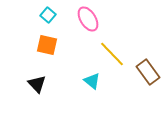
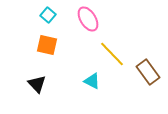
cyan triangle: rotated 12 degrees counterclockwise
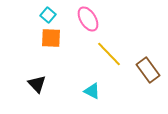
orange square: moved 4 px right, 7 px up; rotated 10 degrees counterclockwise
yellow line: moved 3 px left
brown rectangle: moved 2 px up
cyan triangle: moved 10 px down
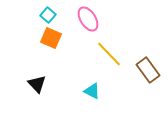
orange square: rotated 20 degrees clockwise
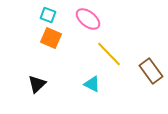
cyan square: rotated 21 degrees counterclockwise
pink ellipse: rotated 20 degrees counterclockwise
brown rectangle: moved 3 px right, 1 px down
black triangle: rotated 30 degrees clockwise
cyan triangle: moved 7 px up
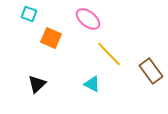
cyan square: moved 19 px left, 1 px up
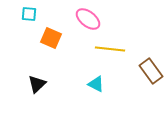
cyan square: rotated 14 degrees counterclockwise
yellow line: moved 1 px right, 5 px up; rotated 40 degrees counterclockwise
cyan triangle: moved 4 px right
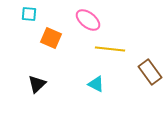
pink ellipse: moved 1 px down
brown rectangle: moved 1 px left, 1 px down
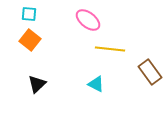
orange square: moved 21 px left, 2 px down; rotated 15 degrees clockwise
